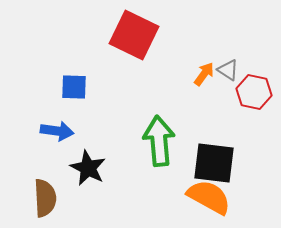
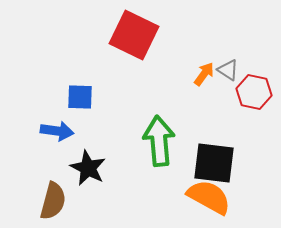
blue square: moved 6 px right, 10 px down
brown semicircle: moved 8 px right, 3 px down; rotated 18 degrees clockwise
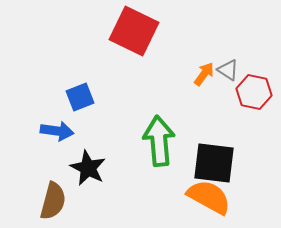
red square: moved 4 px up
blue square: rotated 24 degrees counterclockwise
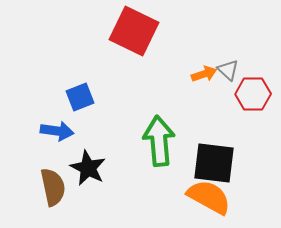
gray triangle: rotated 10 degrees clockwise
orange arrow: rotated 35 degrees clockwise
red hexagon: moved 1 px left, 2 px down; rotated 12 degrees counterclockwise
brown semicircle: moved 14 px up; rotated 27 degrees counterclockwise
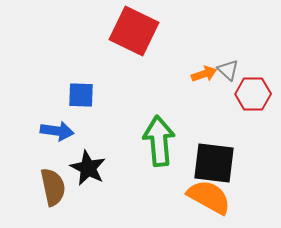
blue square: moved 1 px right, 2 px up; rotated 24 degrees clockwise
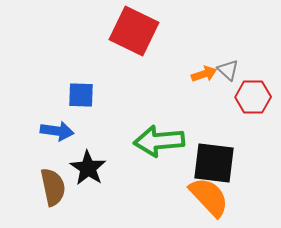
red hexagon: moved 3 px down
green arrow: rotated 90 degrees counterclockwise
black star: rotated 6 degrees clockwise
orange semicircle: rotated 18 degrees clockwise
